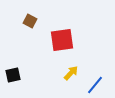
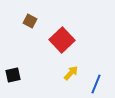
red square: rotated 35 degrees counterclockwise
blue line: moved 1 px right, 1 px up; rotated 18 degrees counterclockwise
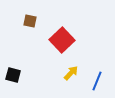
brown square: rotated 16 degrees counterclockwise
black square: rotated 28 degrees clockwise
blue line: moved 1 px right, 3 px up
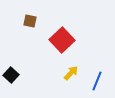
black square: moved 2 px left; rotated 28 degrees clockwise
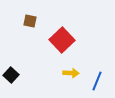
yellow arrow: rotated 49 degrees clockwise
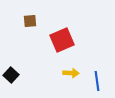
brown square: rotated 16 degrees counterclockwise
red square: rotated 20 degrees clockwise
blue line: rotated 30 degrees counterclockwise
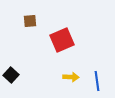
yellow arrow: moved 4 px down
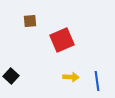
black square: moved 1 px down
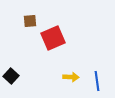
red square: moved 9 px left, 2 px up
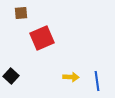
brown square: moved 9 px left, 8 px up
red square: moved 11 px left
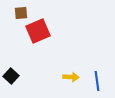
red square: moved 4 px left, 7 px up
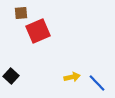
yellow arrow: moved 1 px right; rotated 14 degrees counterclockwise
blue line: moved 2 px down; rotated 36 degrees counterclockwise
